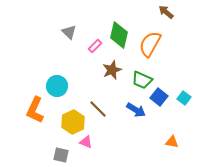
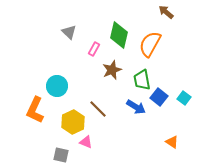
pink rectangle: moved 1 px left, 3 px down; rotated 16 degrees counterclockwise
green trapezoid: rotated 55 degrees clockwise
blue arrow: moved 3 px up
orange triangle: rotated 24 degrees clockwise
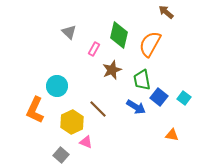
yellow hexagon: moved 1 px left
orange triangle: moved 7 px up; rotated 24 degrees counterclockwise
gray square: rotated 28 degrees clockwise
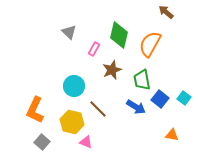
cyan circle: moved 17 px right
blue square: moved 1 px right, 2 px down
yellow hexagon: rotated 20 degrees counterclockwise
gray square: moved 19 px left, 13 px up
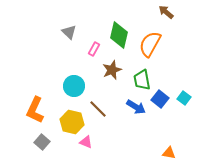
orange triangle: moved 3 px left, 18 px down
